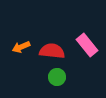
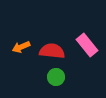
green circle: moved 1 px left
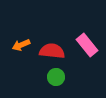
orange arrow: moved 2 px up
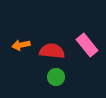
orange arrow: rotated 12 degrees clockwise
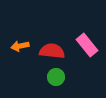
orange arrow: moved 1 px left, 1 px down
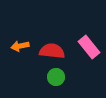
pink rectangle: moved 2 px right, 2 px down
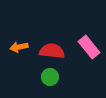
orange arrow: moved 1 px left, 1 px down
green circle: moved 6 px left
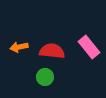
green circle: moved 5 px left
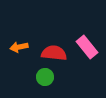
pink rectangle: moved 2 px left
red semicircle: moved 2 px right, 2 px down
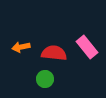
orange arrow: moved 2 px right
green circle: moved 2 px down
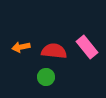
red semicircle: moved 2 px up
green circle: moved 1 px right, 2 px up
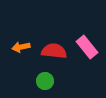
green circle: moved 1 px left, 4 px down
